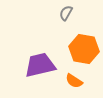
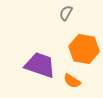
purple trapezoid: rotated 32 degrees clockwise
orange semicircle: moved 2 px left
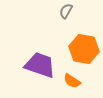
gray semicircle: moved 2 px up
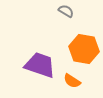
gray semicircle: rotated 91 degrees clockwise
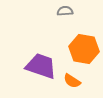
gray semicircle: moved 1 px left; rotated 35 degrees counterclockwise
purple trapezoid: moved 1 px right, 1 px down
